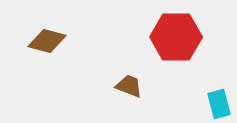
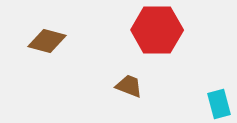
red hexagon: moved 19 px left, 7 px up
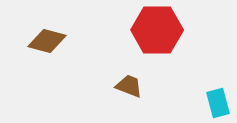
cyan rectangle: moved 1 px left, 1 px up
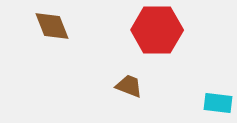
brown diamond: moved 5 px right, 15 px up; rotated 54 degrees clockwise
cyan rectangle: rotated 68 degrees counterclockwise
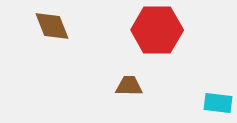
brown trapezoid: rotated 20 degrees counterclockwise
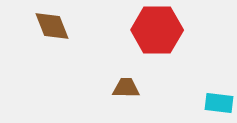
brown trapezoid: moved 3 px left, 2 px down
cyan rectangle: moved 1 px right
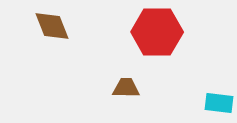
red hexagon: moved 2 px down
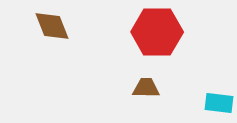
brown trapezoid: moved 20 px right
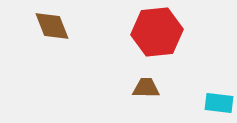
red hexagon: rotated 6 degrees counterclockwise
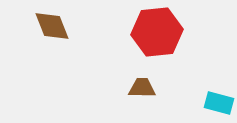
brown trapezoid: moved 4 px left
cyan rectangle: rotated 8 degrees clockwise
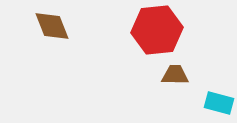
red hexagon: moved 2 px up
brown trapezoid: moved 33 px right, 13 px up
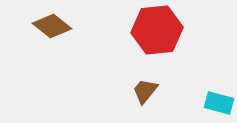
brown diamond: rotated 30 degrees counterclockwise
brown trapezoid: moved 30 px left, 16 px down; rotated 52 degrees counterclockwise
